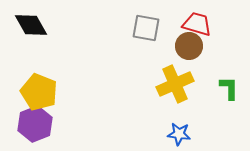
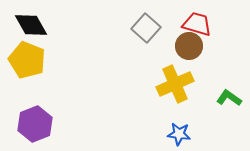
gray square: rotated 32 degrees clockwise
green L-shape: moved 10 px down; rotated 55 degrees counterclockwise
yellow pentagon: moved 12 px left, 32 px up
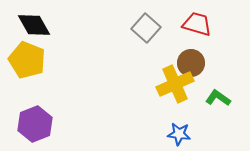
black diamond: moved 3 px right
brown circle: moved 2 px right, 17 px down
green L-shape: moved 11 px left
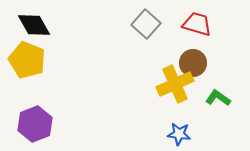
gray square: moved 4 px up
brown circle: moved 2 px right
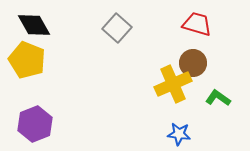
gray square: moved 29 px left, 4 px down
yellow cross: moved 2 px left
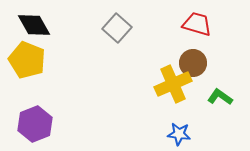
green L-shape: moved 2 px right, 1 px up
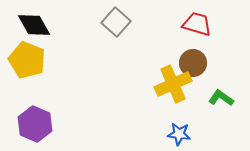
gray square: moved 1 px left, 6 px up
green L-shape: moved 1 px right, 1 px down
purple hexagon: rotated 16 degrees counterclockwise
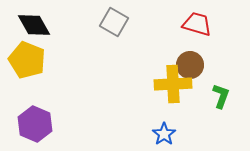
gray square: moved 2 px left; rotated 12 degrees counterclockwise
brown circle: moved 3 px left, 2 px down
yellow cross: rotated 21 degrees clockwise
green L-shape: moved 2 px up; rotated 75 degrees clockwise
blue star: moved 15 px left; rotated 30 degrees clockwise
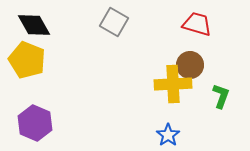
purple hexagon: moved 1 px up
blue star: moved 4 px right, 1 px down
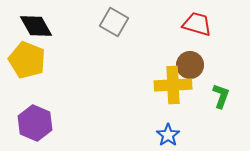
black diamond: moved 2 px right, 1 px down
yellow cross: moved 1 px down
